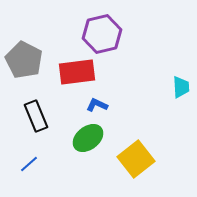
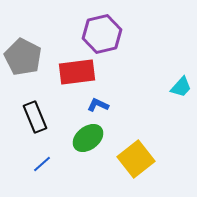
gray pentagon: moved 1 px left, 3 px up
cyan trapezoid: rotated 45 degrees clockwise
blue L-shape: moved 1 px right
black rectangle: moved 1 px left, 1 px down
blue line: moved 13 px right
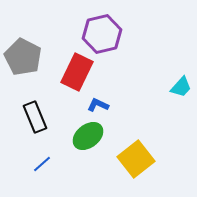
red rectangle: rotated 57 degrees counterclockwise
green ellipse: moved 2 px up
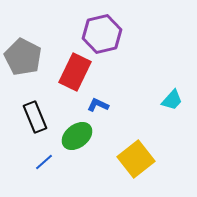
red rectangle: moved 2 px left
cyan trapezoid: moved 9 px left, 13 px down
green ellipse: moved 11 px left
blue line: moved 2 px right, 2 px up
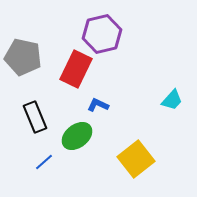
gray pentagon: rotated 15 degrees counterclockwise
red rectangle: moved 1 px right, 3 px up
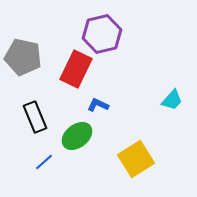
yellow square: rotated 6 degrees clockwise
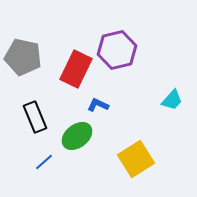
purple hexagon: moved 15 px right, 16 px down
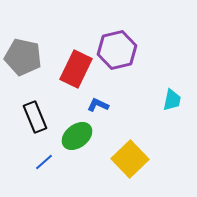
cyan trapezoid: rotated 30 degrees counterclockwise
yellow square: moved 6 px left; rotated 12 degrees counterclockwise
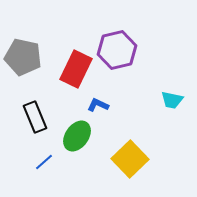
cyan trapezoid: rotated 90 degrees clockwise
green ellipse: rotated 16 degrees counterclockwise
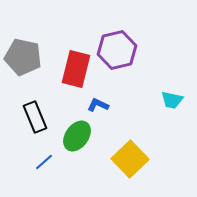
red rectangle: rotated 12 degrees counterclockwise
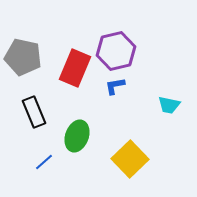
purple hexagon: moved 1 px left, 1 px down
red rectangle: moved 1 px left, 1 px up; rotated 9 degrees clockwise
cyan trapezoid: moved 3 px left, 5 px down
blue L-shape: moved 17 px right, 19 px up; rotated 35 degrees counterclockwise
black rectangle: moved 1 px left, 5 px up
green ellipse: rotated 16 degrees counterclockwise
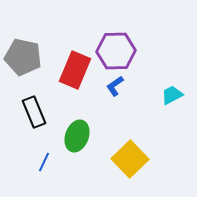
purple hexagon: rotated 12 degrees clockwise
red rectangle: moved 2 px down
blue L-shape: rotated 25 degrees counterclockwise
cyan trapezoid: moved 3 px right, 10 px up; rotated 140 degrees clockwise
blue line: rotated 24 degrees counterclockwise
